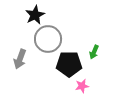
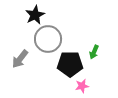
gray arrow: rotated 18 degrees clockwise
black pentagon: moved 1 px right
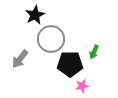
gray circle: moved 3 px right
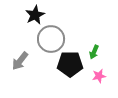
gray arrow: moved 2 px down
pink star: moved 17 px right, 10 px up
